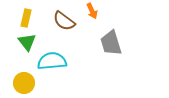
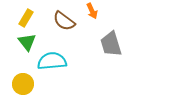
yellow rectangle: rotated 18 degrees clockwise
gray trapezoid: moved 1 px down
yellow circle: moved 1 px left, 1 px down
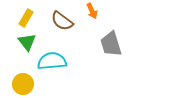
brown semicircle: moved 2 px left
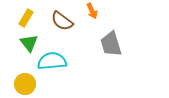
green triangle: moved 2 px right, 1 px down
yellow circle: moved 2 px right
